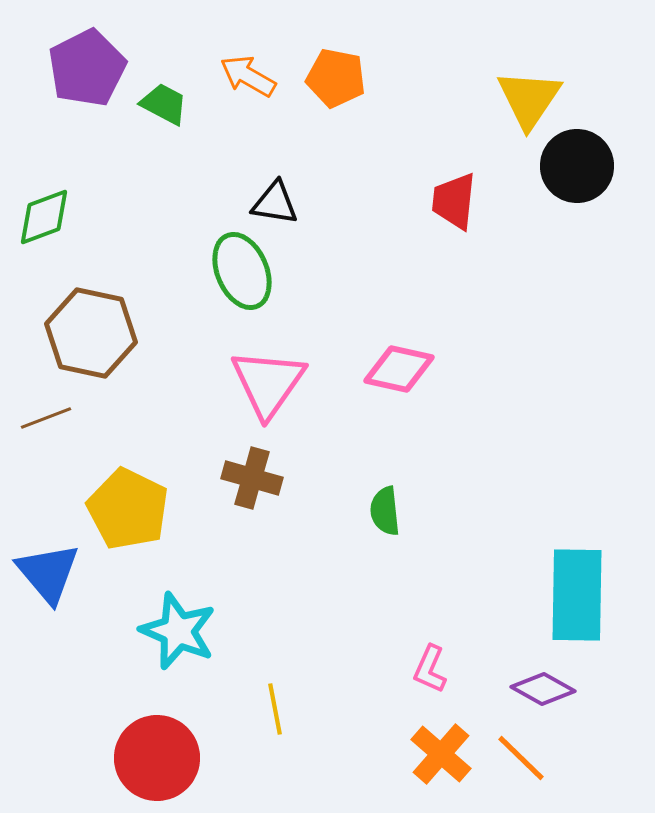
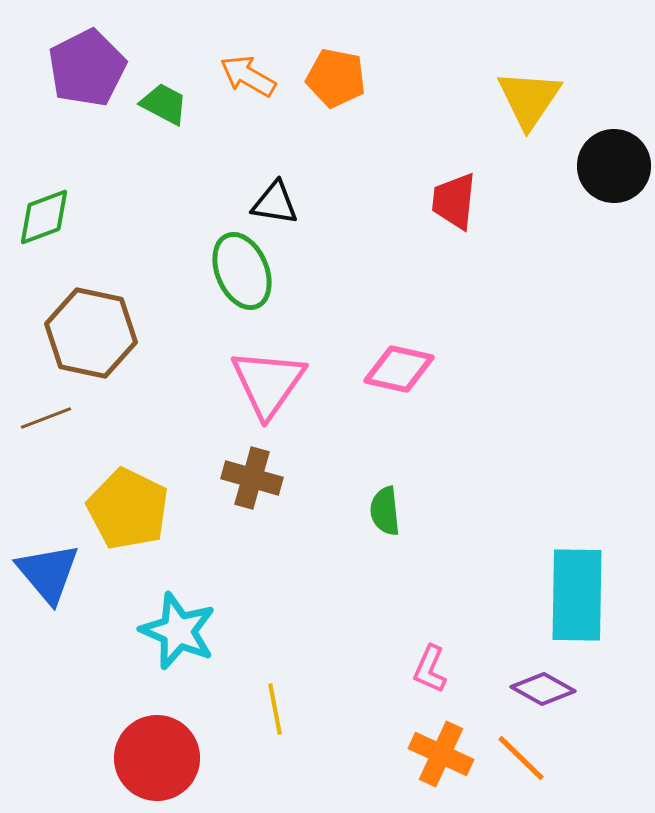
black circle: moved 37 px right
orange cross: rotated 16 degrees counterclockwise
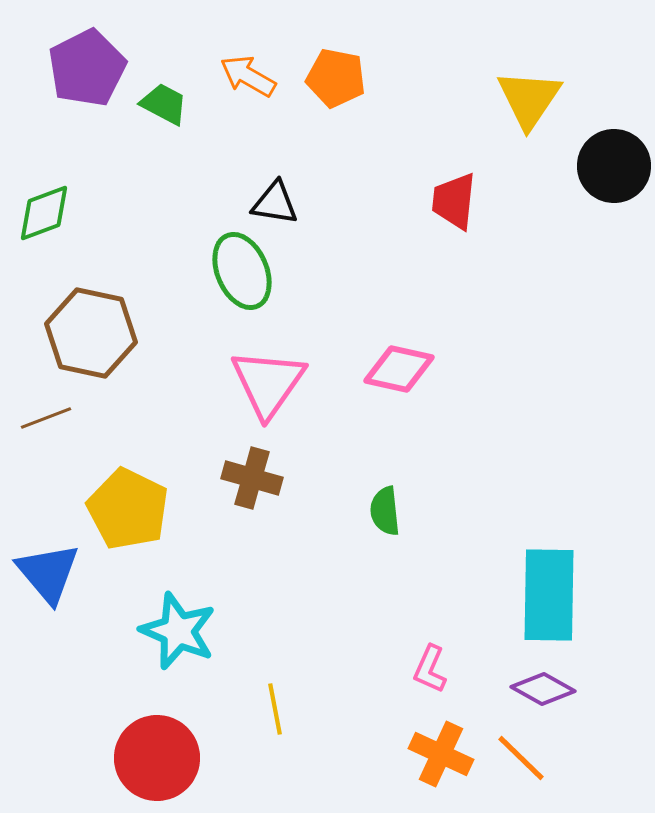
green diamond: moved 4 px up
cyan rectangle: moved 28 px left
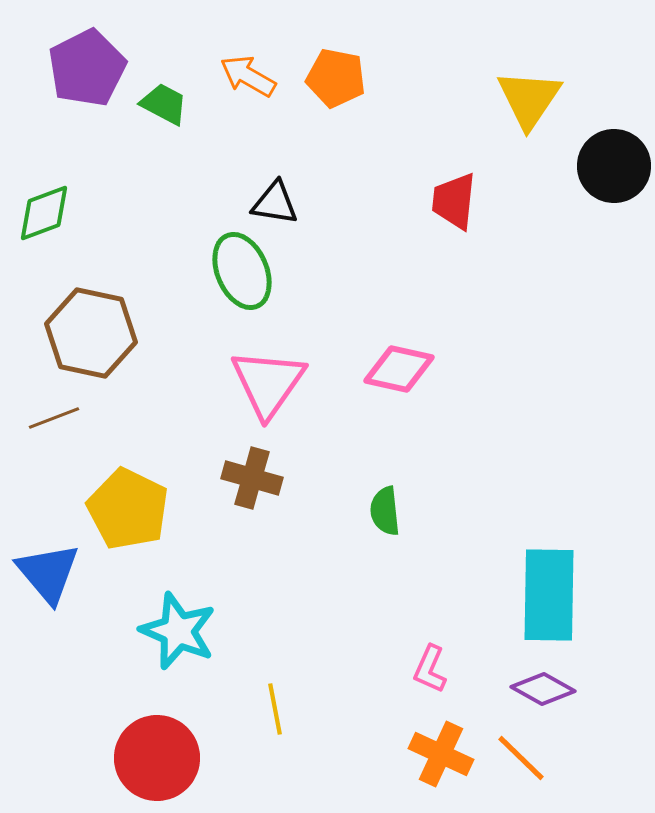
brown line: moved 8 px right
